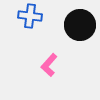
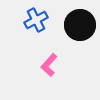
blue cross: moved 6 px right, 4 px down; rotated 35 degrees counterclockwise
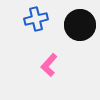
blue cross: moved 1 px up; rotated 15 degrees clockwise
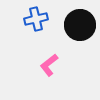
pink L-shape: rotated 10 degrees clockwise
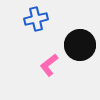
black circle: moved 20 px down
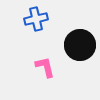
pink L-shape: moved 4 px left, 2 px down; rotated 115 degrees clockwise
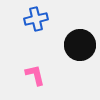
pink L-shape: moved 10 px left, 8 px down
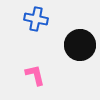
blue cross: rotated 25 degrees clockwise
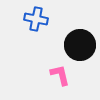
pink L-shape: moved 25 px right
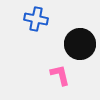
black circle: moved 1 px up
